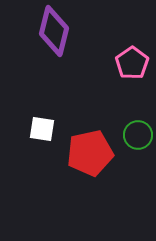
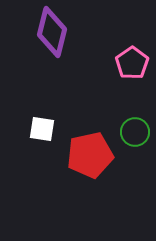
purple diamond: moved 2 px left, 1 px down
green circle: moved 3 px left, 3 px up
red pentagon: moved 2 px down
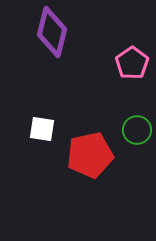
green circle: moved 2 px right, 2 px up
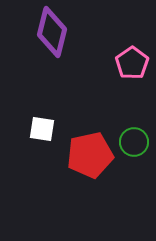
green circle: moved 3 px left, 12 px down
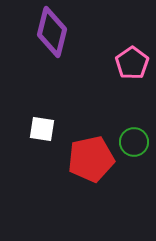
red pentagon: moved 1 px right, 4 px down
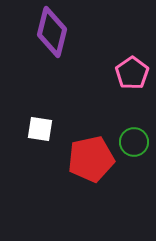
pink pentagon: moved 10 px down
white square: moved 2 px left
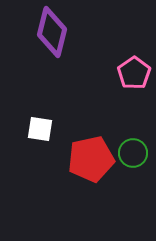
pink pentagon: moved 2 px right
green circle: moved 1 px left, 11 px down
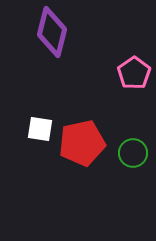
red pentagon: moved 9 px left, 16 px up
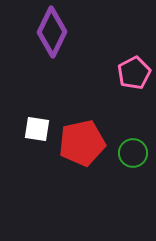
purple diamond: rotated 12 degrees clockwise
pink pentagon: rotated 8 degrees clockwise
white square: moved 3 px left
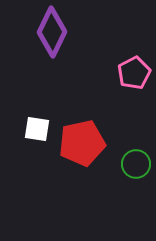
green circle: moved 3 px right, 11 px down
